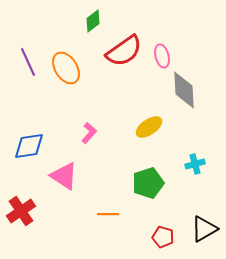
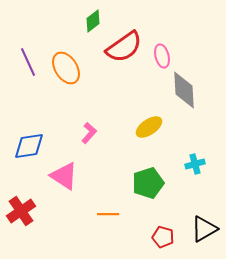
red semicircle: moved 4 px up
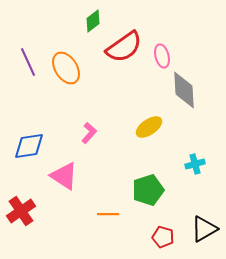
green pentagon: moved 7 px down
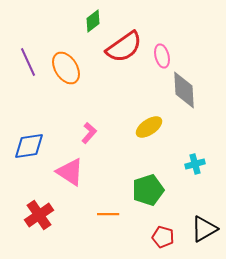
pink triangle: moved 6 px right, 4 px up
red cross: moved 18 px right, 4 px down
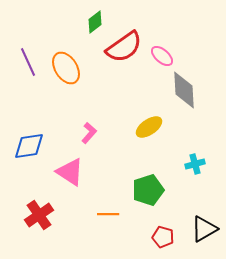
green diamond: moved 2 px right, 1 px down
pink ellipse: rotated 35 degrees counterclockwise
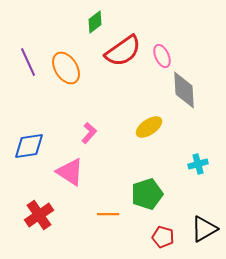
red semicircle: moved 1 px left, 4 px down
pink ellipse: rotated 25 degrees clockwise
cyan cross: moved 3 px right
green pentagon: moved 1 px left, 4 px down
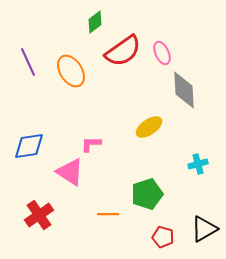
pink ellipse: moved 3 px up
orange ellipse: moved 5 px right, 3 px down
pink L-shape: moved 2 px right, 11 px down; rotated 130 degrees counterclockwise
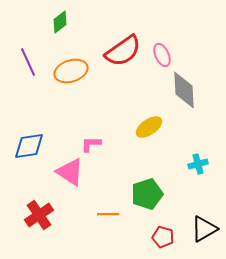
green diamond: moved 35 px left
pink ellipse: moved 2 px down
orange ellipse: rotated 76 degrees counterclockwise
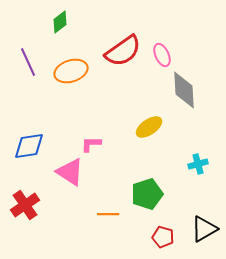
red cross: moved 14 px left, 10 px up
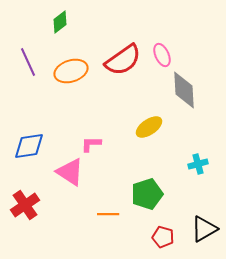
red semicircle: moved 9 px down
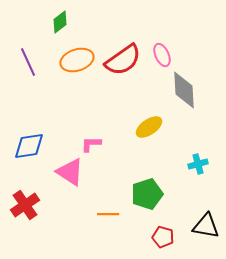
orange ellipse: moved 6 px right, 11 px up
black triangle: moved 2 px right, 3 px up; rotated 40 degrees clockwise
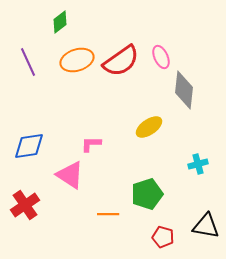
pink ellipse: moved 1 px left, 2 px down
red semicircle: moved 2 px left, 1 px down
gray diamond: rotated 9 degrees clockwise
pink triangle: moved 3 px down
